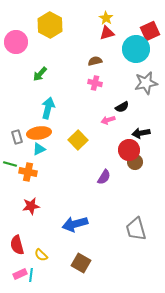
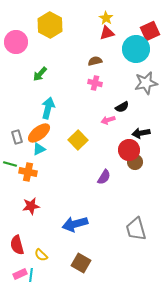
orange ellipse: rotated 30 degrees counterclockwise
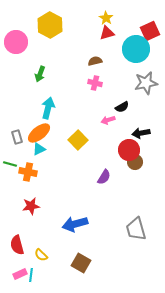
green arrow: rotated 21 degrees counterclockwise
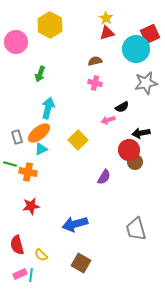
red square: moved 3 px down
cyan triangle: moved 2 px right
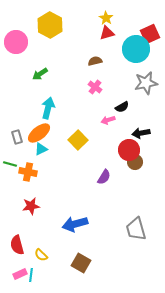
green arrow: rotated 35 degrees clockwise
pink cross: moved 4 px down; rotated 24 degrees clockwise
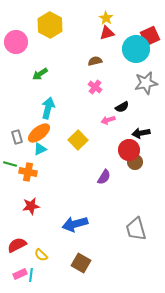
red square: moved 2 px down
cyan triangle: moved 1 px left
red semicircle: rotated 78 degrees clockwise
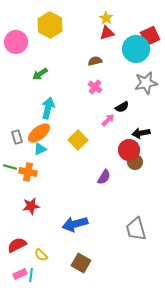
pink arrow: rotated 152 degrees clockwise
green line: moved 3 px down
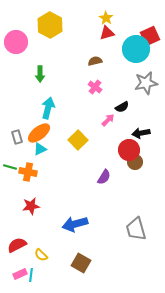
green arrow: rotated 56 degrees counterclockwise
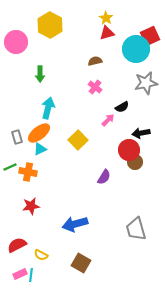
green line: rotated 40 degrees counterclockwise
yellow semicircle: rotated 16 degrees counterclockwise
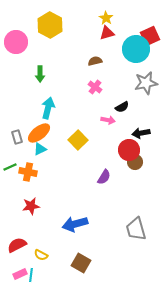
pink arrow: rotated 56 degrees clockwise
